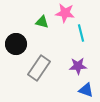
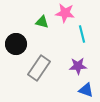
cyan line: moved 1 px right, 1 px down
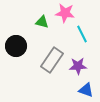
cyan line: rotated 12 degrees counterclockwise
black circle: moved 2 px down
gray rectangle: moved 13 px right, 8 px up
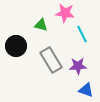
green triangle: moved 1 px left, 3 px down
gray rectangle: moved 1 px left; rotated 65 degrees counterclockwise
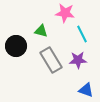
green triangle: moved 6 px down
purple star: moved 6 px up
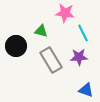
cyan line: moved 1 px right, 1 px up
purple star: moved 1 px right, 3 px up
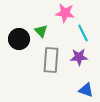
green triangle: rotated 32 degrees clockwise
black circle: moved 3 px right, 7 px up
gray rectangle: rotated 35 degrees clockwise
